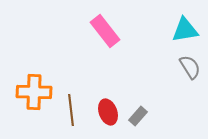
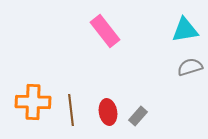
gray semicircle: rotated 75 degrees counterclockwise
orange cross: moved 1 px left, 10 px down
red ellipse: rotated 10 degrees clockwise
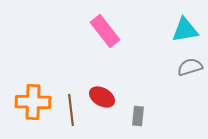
red ellipse: moved 6 px left, 15 px up; rotated 50 degrees counterclockwise
gray rectangle: rotated 36 degrees counterclockwise
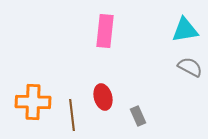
pink rectangle: rotated 44 degrees clockwise
gray semicircle: rotated 45 degrees clockwise
red ellipse: moved 1 px right; rotated 45 degrees clockwise
brown line: moved 1 px right, 5 px down
gray rectangle: rotated 30 degrees counterclockwise
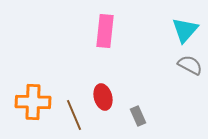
cyan triangle: rotated 40 degrees counterclockwise
gray semicircle: moved 2 px up
brown line: moved 2 px right; rotated 16 degrees counterclockwise
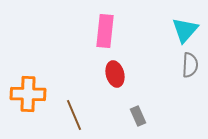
gray semicircle: rotated 65 degrees clockwise
red ellipse: moved 12 px right, 23 px up
orange cross: moved 5 px left, 8 px up
